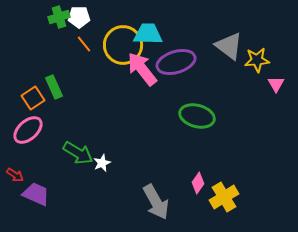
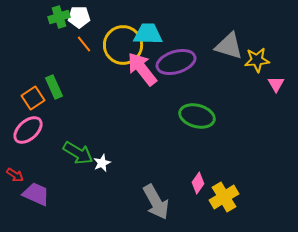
gray triangle: rotated 20 degrees counterclockwise
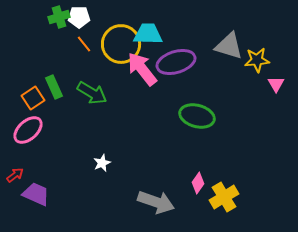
yellow circle: moved 2 px left, 1 px up
green arrow: moved 14 px right, 60 px up
red arrow: rotated 72 degrees counterclockwise
gray arrow: rotated 42 degrees counterclockwise
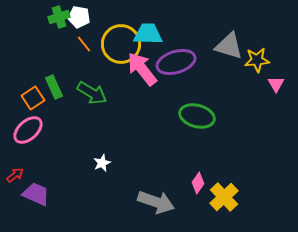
white pentagon: rotated 10 degrees clockwise
yellow cross: rotated 12 degrees counterclockwise
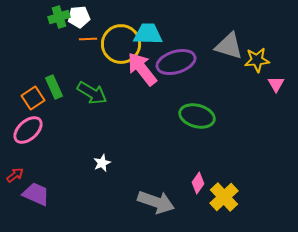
white pentagon: rotated 15 degrees counterclockwise
orange line: moved 4 px right, 5 px up; rotated 54 degrees counterclockwise
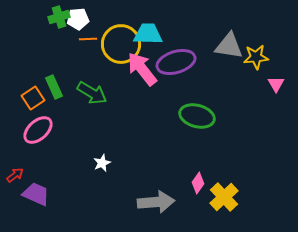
white pentagon: moved 1 px left, 2 px down
gray triangle: rotated 8 degrees counterclockwise
yellow star: moved 1 px left, 3 px up
pink ellipse: moved 10 px right
gray arrow: rotated 24 degrees counterclockwise
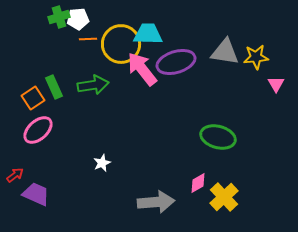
gray triangle: moved 4 px left, 6 px down
green arrow: moved 1 px right, 8 px up; rotated 40 degrees counterclockwise
green ellipse: moved 21 px right, 21 px down
pink diamond: rotated 25 degrees clockwise
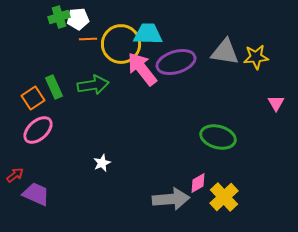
pink triangle: moved 19 px down
gray arrow: moved 15 px right, 3 px up
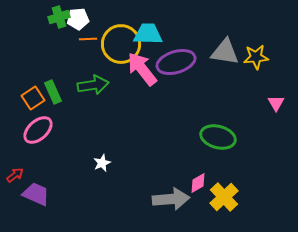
green rectangle: moved 1 px left, 5 px down
